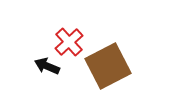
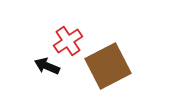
red cross: moved 1 px left, 1 px up; rotated 8 degrees clockwise
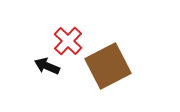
red cross: rotated 12 degrees counterclockwise
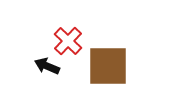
brown square: rotated 27 degrees clockwise
